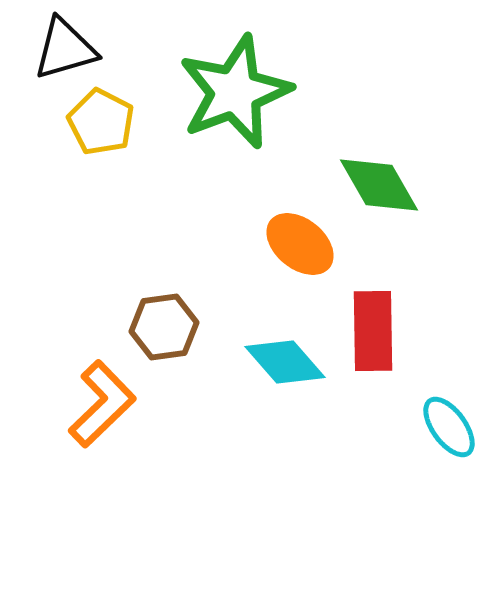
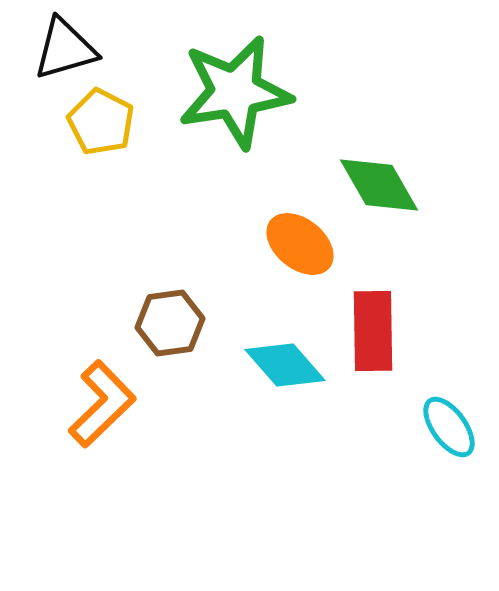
green star: rotated 12 degrees clockwise
brown hexagon: moved 6 px right, 4 px up
cyan diamond: moved 3 px down
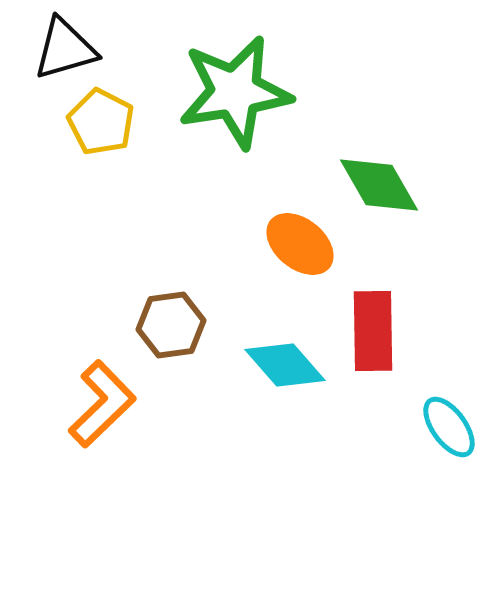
brown hexagon: moved 1 px right, 2 px down
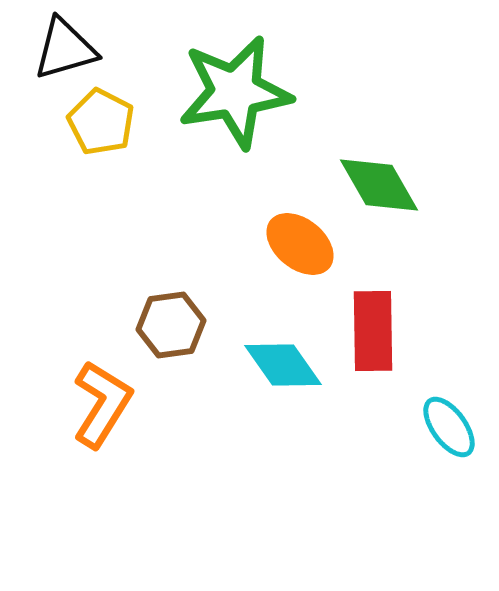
cyan diamond: moved 2 px left; rotated 6 degrees clockwise
orange L-shape: rotated 14 degrees counterclockwise
